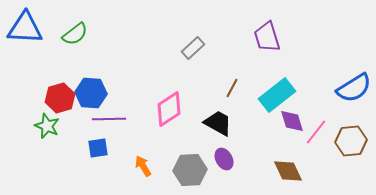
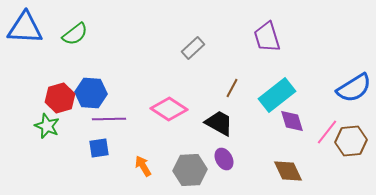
pink diamond: rotated 66 degrees clockwise
black trapezoid: moved 1 px right
pink line: moved 11 px right
blue square: moved 1 px right
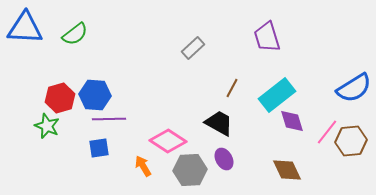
blue hexagon: moved 4 px right, 2 px down
pink diamond: moved 1 px left, 32 px down
brown diamond: moved 1 px left, 1 px up
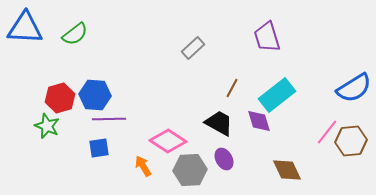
purple diamond: moved 33 px left
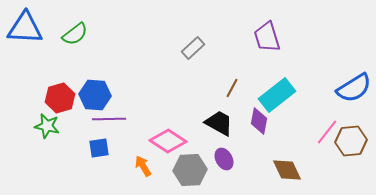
purple diamond: rotated 28 degrees clockwise
green star: rotated 10 degrees counterclockwise
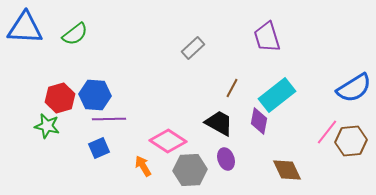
blue square: rotated 15 degrees counterclockwise
purple ellipse: moved 2 px right; rotated 10 degrees clockwise
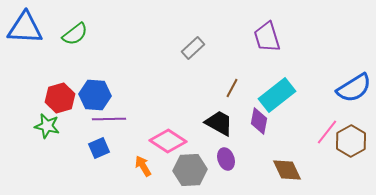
brown hexagon: rotated 24 degrees counterclockwise
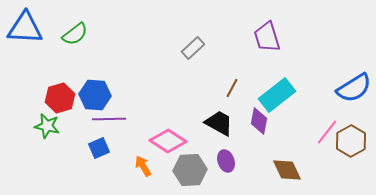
purple ellipse: moved 2 px down
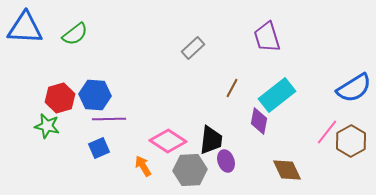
black trapezoid: moved 8 px left, 17 px down; rotated 68 degrees clockwise
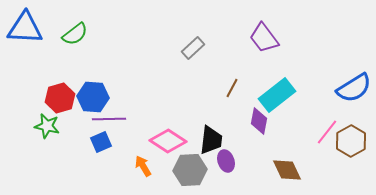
purple trapezoid: moved 3 px left, 1 px down; rotated 20 degrees counterclockwise
blue hexagon: moved 2 px left, 2 px down
blue square: moved 2 px right, 6 px up
